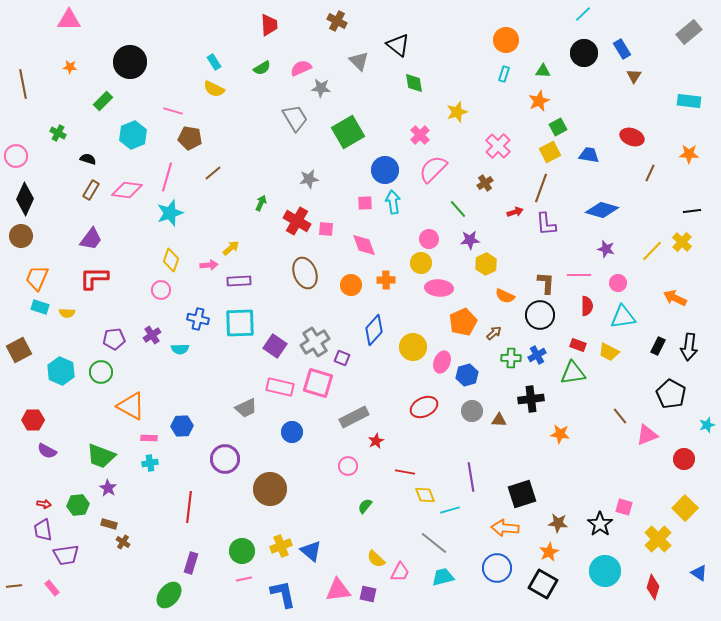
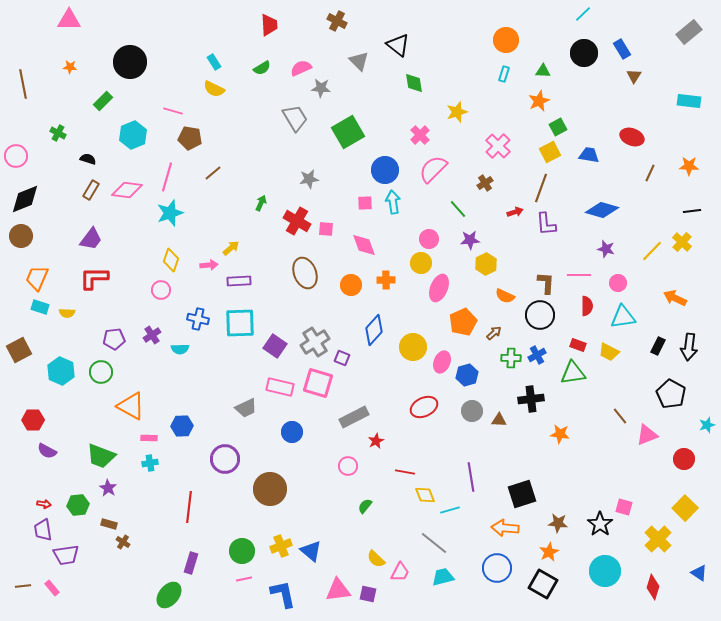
orange star at (689, 154): moved 12 px down
black diamond at (25, 199): rotated 44 degrees clockwise
pink ellipse at (439, 288): rotated 72 degrees counterclockwise
brown line at (14, 586): moved 9 px right
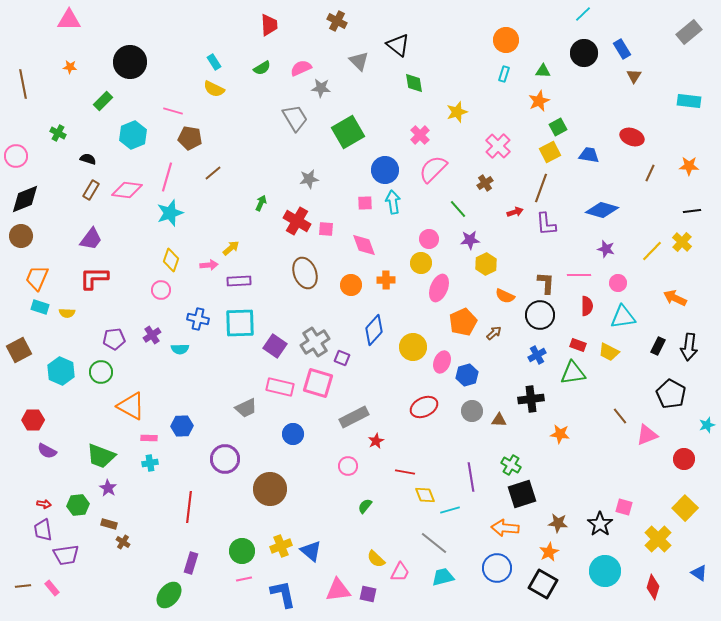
green cross at (511, 358): moved 107 px down; rotated 30 degrees clockwise
blue circle at (292, 432): moved 1 px right, 2 px down
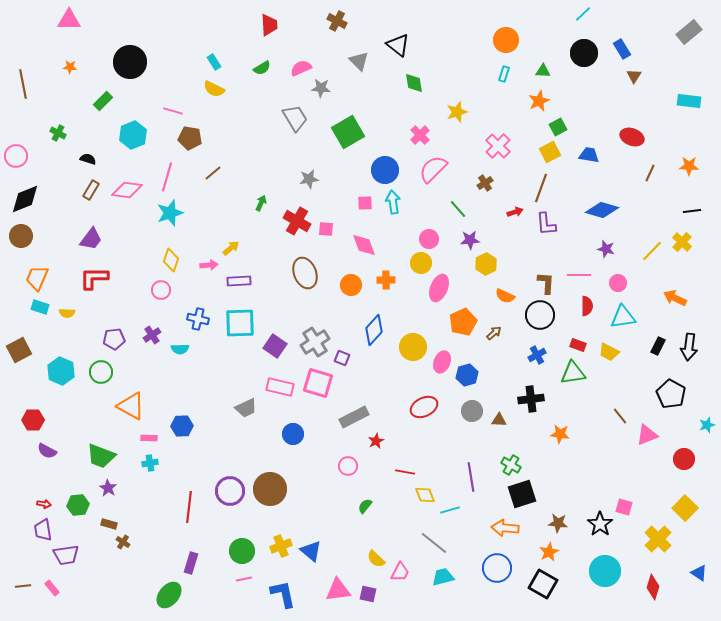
purple circle at (225, 459): moved 5 px right, 32 px down
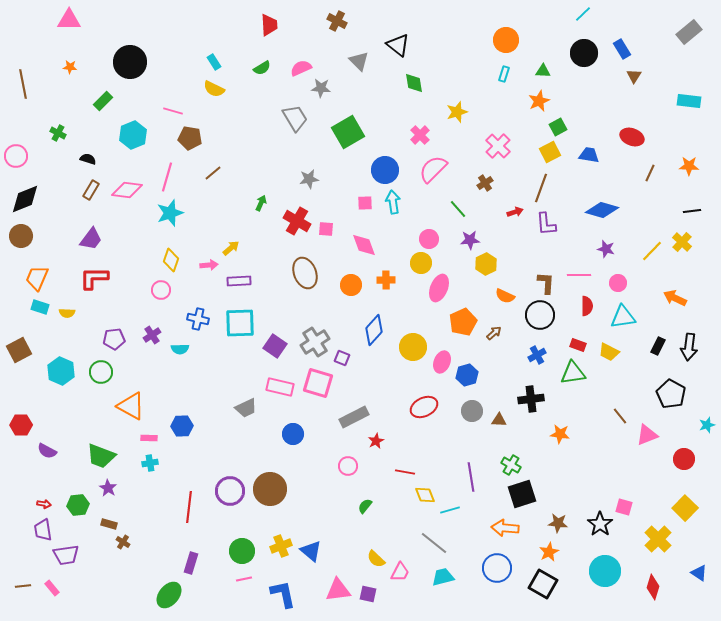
red hexagon at (33, 420): moved 12 px left, 5 px down
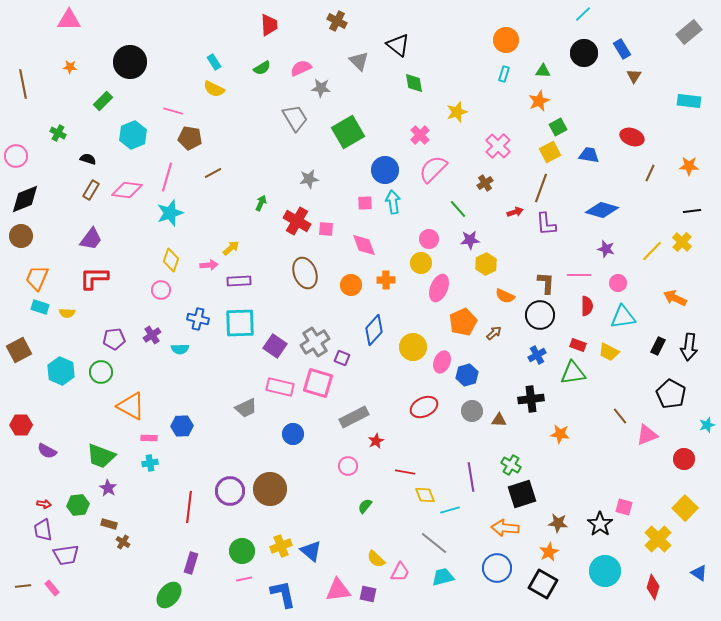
brown line at (213, 173): rotated 12 degrees clockwise
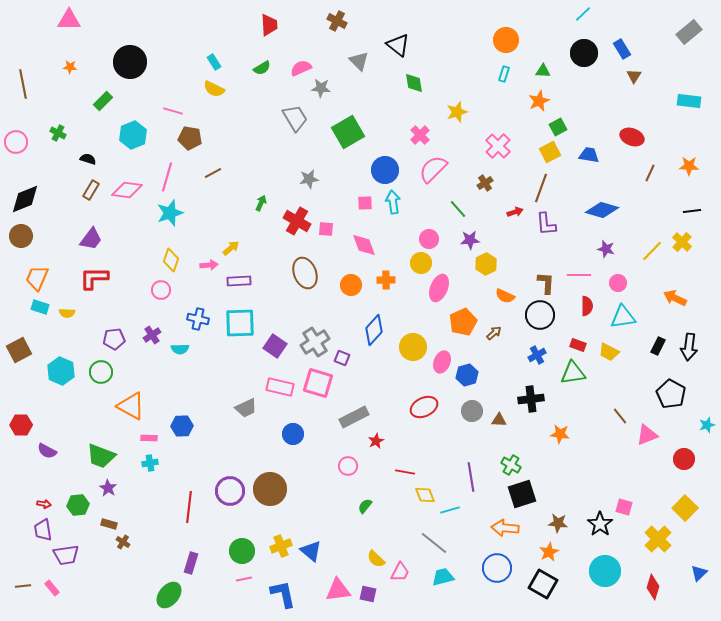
pink circle at (16, 156): moved 14 px up
blue triangle at (699, 573): rotated 42 degrees clockwise
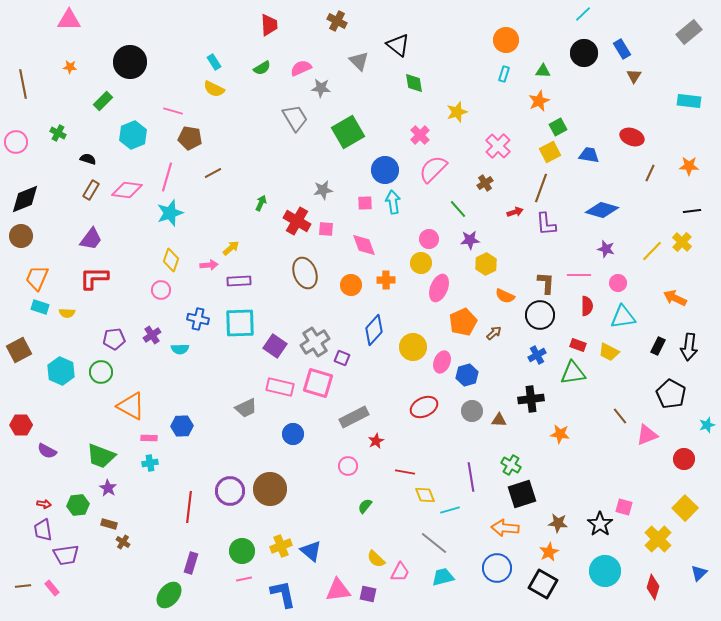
gray star at (309, 179): moved 14 px right, 11 px down
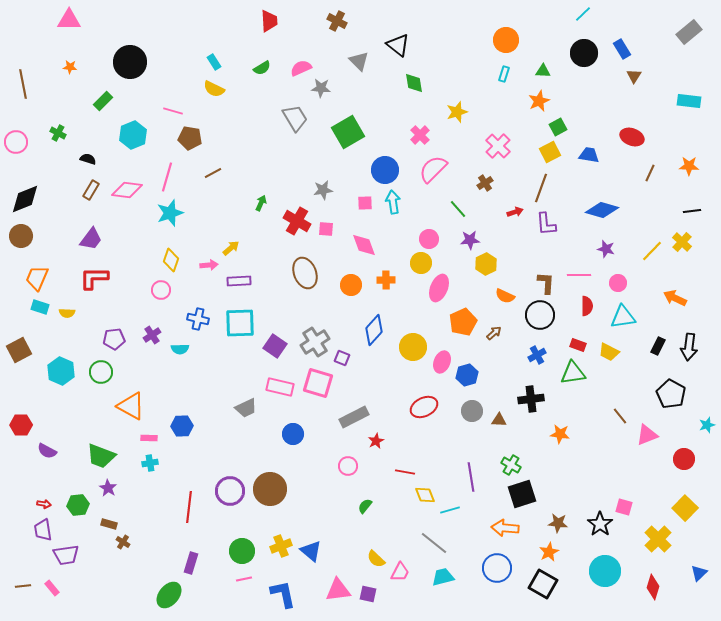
red trapezoid at (269, 25): moved 4 px up
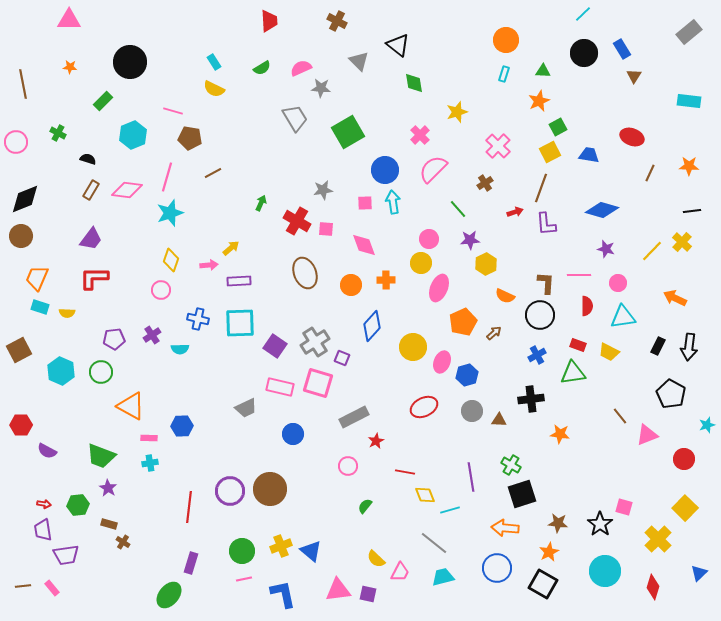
blue diamond at (374, 330): moved 2 px left, 4 px up
